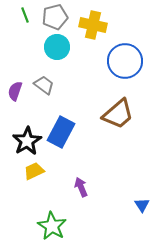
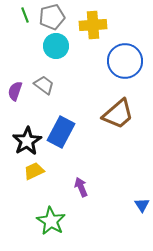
gray pentagon: moved 3 px left
yellow cross: rotated 16 degrees counterclockwise
cyan circle: moved 1 px left, 1 px up
green star: moved 1 px left, 5 px up
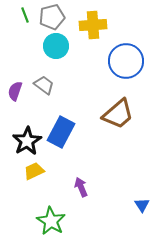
blue circle: moved 1 px right
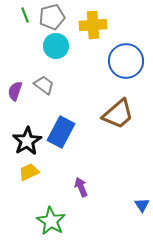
yellow trapezoid: moved 5 px left, 1 px down
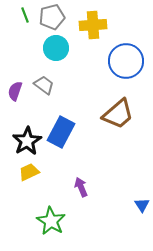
cyan circle: moved 2 px down
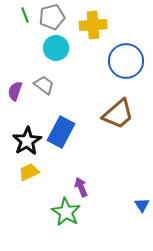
green star: moved 15 px right, 9 px up
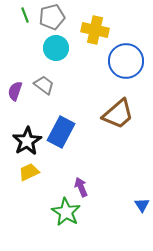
yellow cross: moved 2 px right, 5 px down; rotated 16 degrees clockwise
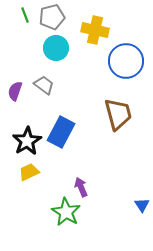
brown trapezoid: rotated 64 degrees counterclockwise
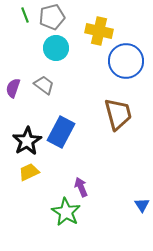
yellow cross: moved 4 px right, 1 px down
purple semicircle: moved 2 px left, 3 px up
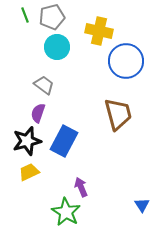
cyan circle: moved 1 px right, 1 px up
purple semicircle: moved 25 px right, 25 px down
blue rectangle: moved 3 px right, 9 px down
black star: rotated 16 degrees clockwise
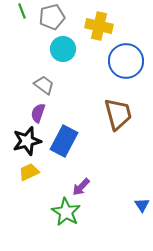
green line: moved 3 px left, 4 px up
yellow cross: moved 5 px up
cyan circle: moved 6 px right, 2 px down
purple arrow: rotated 114 degrees counterclockwise
